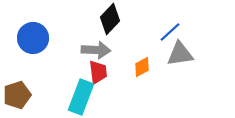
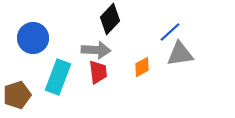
cyan rectangle: moved 23 px left, 20 px up
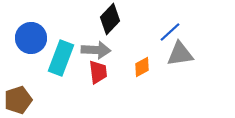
blue circle: moved 2 px left
cyan rectangle: moved 3 px right, 19 px up
brown pentagon: moved 1 px right, 5 px down
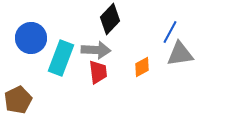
blue line: rotated 20 degrees counterclockwise
brown pentagon: rotated 8 degrees counterclockwise
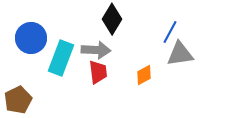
black diamond: moved 2 px right; rotated 12 degrees counterclockwise
orange diamond: moved 2 px right, 8 px down
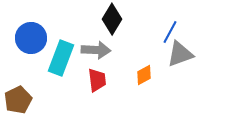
gray triangle: rotated 12 degrees counterclockwise
red trapezoid: moved 1 px left, 8 px down
